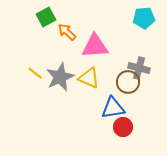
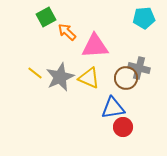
brown circle: moved 2 px left, 4 px up
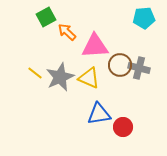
brown circle: moved 6 px left, 13 px up
blue triangle: moved 14 px left, 6 px down
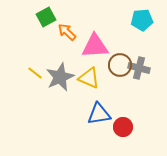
cyan pentagon: moved 2 px left, 2 px down
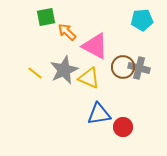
green square: rotated 18 degrees clockwise
pink triangle: rotated 32 degrees clockwise
brown circle: moved 3 px right, 2 px down
gray star: moved 4 px right, 7 px up
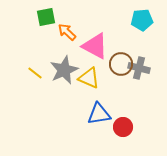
brown circle: moved 2 px left, 3 px up
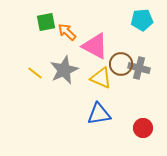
green square: moved 5 px down
yellow triangle: moved 12 px right
red circle: moved 20 px right, 1 px down
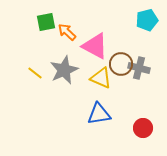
cyan pentagon: moved 5 px right; rotated 10 degrees counterclockwise
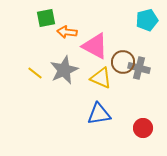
green square: moved 4 px up
orange arrow: rotated 36 degrees counterclockwise
brown circle: moved 2 px right, 2 px up
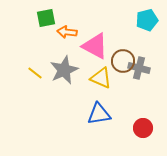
brown circle: moved 1 px up
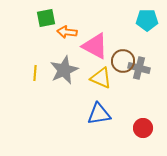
cyan pentagon: rotated 15 degrees clockwise
yellow line: rotated 56 degrees clockwise
